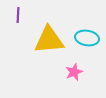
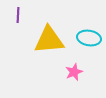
cyan ellipse: moved 2 px right
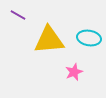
purple line: rotated 63 degrees counterclockwise
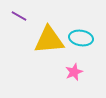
purple line: moved 1 px right, 1 px down
cyan ellipse: moved 8 px left
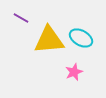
purple line: moved 2 px right, 2 px down
cyan ellipse: rotated 20 degrees clockwise
